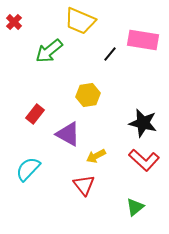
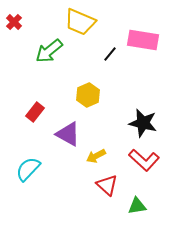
yellow trapezoid: moved 1 px down
yellow hexagon: rotated 15 degrees counterclockwise
red rectangle: moved 2 px up
red triangle: moved 23 px right; rotated 10 degrees counterclockwise
green triangle: moved 2 px right, 1 px up; rotated 30 degrees clockwise
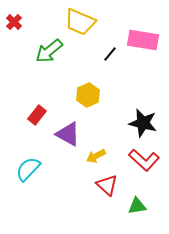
red rectangle: moved 2 px right, 3 px down
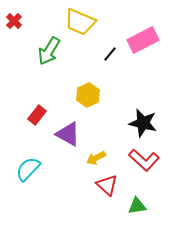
red cross: moved 1 px up
pink rectangle: rotated 36 degrees counterclockwise
green arrow: rotated 20 degrees counterclockwise
yellow arrow: moved 2 px down
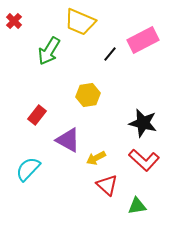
yellow hexagon: rotated 15 degrees clockwise
purple triangle: moved 6 px down
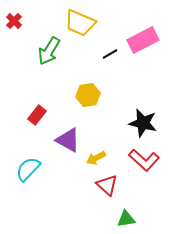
yellow trapezoid: moved 1 px down
black line: rotated 21 degrees clockwise
green triangle: moved 11 px left, 13 px down
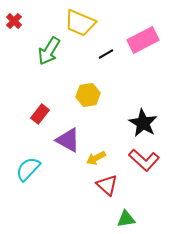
black line: moved 4 px left
red rectangle: moved 3 px right, 1 px up
black star: rotated 16 degrees clockwise
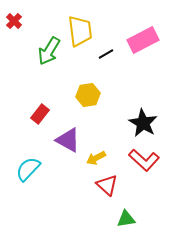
yellow trapezoid: moved 8 px down; rotated 120 degrees counterclockwise
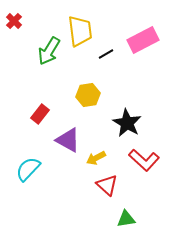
black star: moved 16 px left
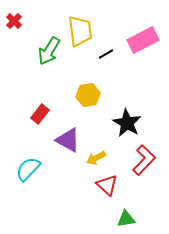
red L-shape: rotated 88 degrees counterclockwise
